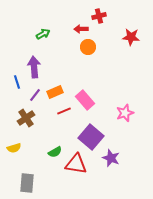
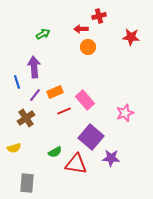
purple star: rotated 18 degrees counterclockwise
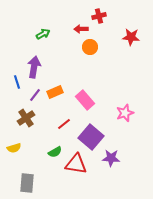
orange circle: moved 2 px right
purple arrow: rotated 15 degrees clockwise
red line: moved 13 px down; rotated 16 degrees counterclockwise
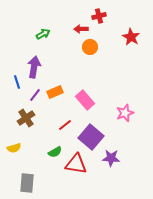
red star: rotated 24 degrees clockwise
red line: moved 1 px right, 1 px down
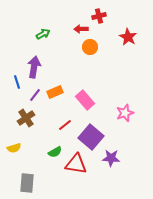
red star: moved 3 px left
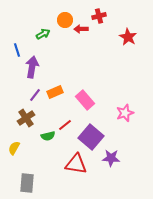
orange circle: moved 25 px left, 27 px up
purple arrow: moved 2 px left
blue line: moved 32 px up
yellow semicircle: rotated 136 degrees clockwise
green semicircle: moved 7 px left, 16 px up; rotated 16 degrees clockwise
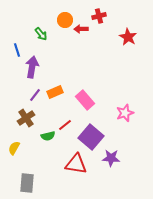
green arrow: moved 2 px left; rotated 80 degrees clockwise
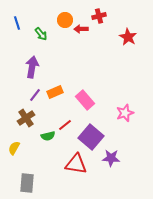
blue line: moved 27 px up
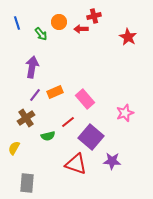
red cross: moved 5 px left
orange circle: moved 6 px left, 2 px down
pink rectangle: moved 1 px up
red line: moved 3 px right, 3 px up
purple star: moved 1 px right, 3 px down
red triangle: rotated 10 degrees clockwise
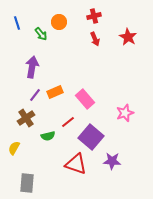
red arrow: moved 14 px right, 10 px down; rotated 112 degrees counterclockwise
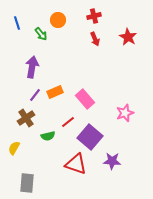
orange circle: moved 1 px left, 2 px up
purple square: moved 1 px left
